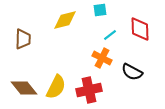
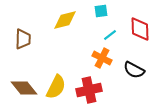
cyan square: moved 1 px right, 1 px down
black semicircle: moved 2 px right, 2 px up
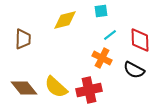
red diamond: moved 11 px down
yellow semicircle: rotated 105 degrees clockwise
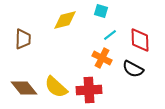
cyan square: rotated 24 degrees clockwise
black semicircle: moved 1 px left, 1 px up
red cross: rotated 10 degrees clockwise
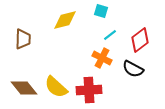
red diamond: rotated 55 degrees clockwise
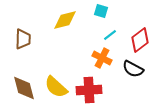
brown diamond: rotated 24 degrees clockwise
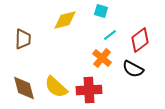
orange cross: rotated 12 degrees clockwise
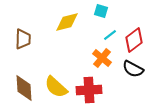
yellow diamond: moved 2 px right, 2 px down
red diamond: moved 6 px left
brown diamond: rotated 12 degrees clockwise
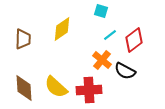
yellow diamond: moved 5 px left, 7 px down; rotated 20 degrees counterclockwise
orange cross: moved 2 px down
black semicircle: moved 8 px left, 2 px down
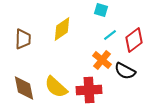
cyan square: moved 1 px up
brown diamond: rotated 8 degrees counterclockwise
